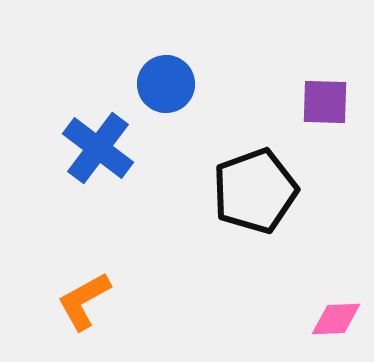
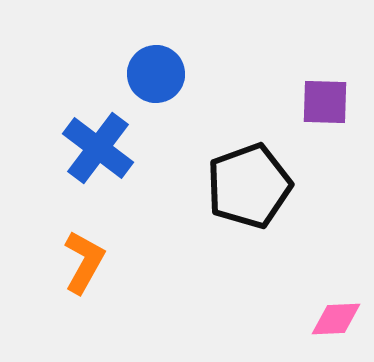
blue circle: moved 10 px left, 10 px up
black pentagon: moved 6 px left, 5 px up
orange L-shape: moved 39 px up; rotated 148 degrees clockwise
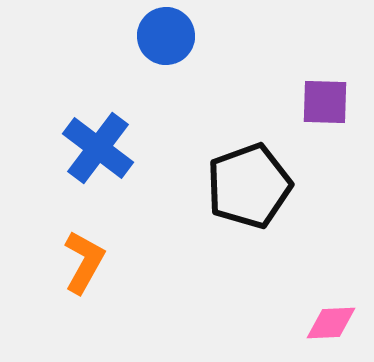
blue circle: moved 10 px right, 38 px up
pink diamond: moved 5 px left, 4 px down
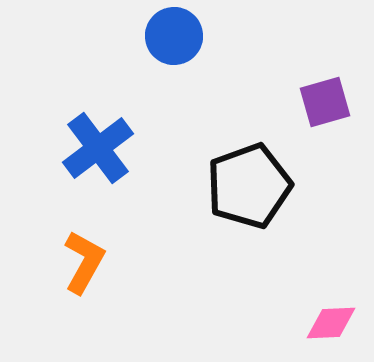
blue circle: moved 8 px right
purple square: rotated 18 degrees counterclockwise
blue cross: rotated 16 degrees clockwise
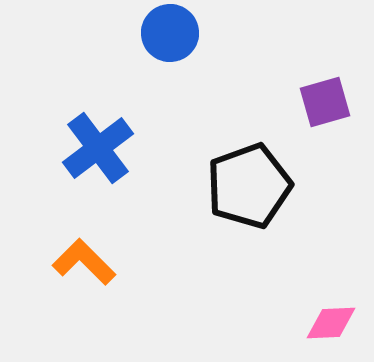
blue circle: moved 4 px left, 3 px up
orange L-shape: rotated 74 degrees counterclockwise
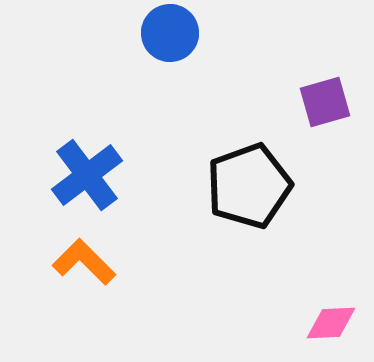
blue cross: moved 11 px left, 27 px down
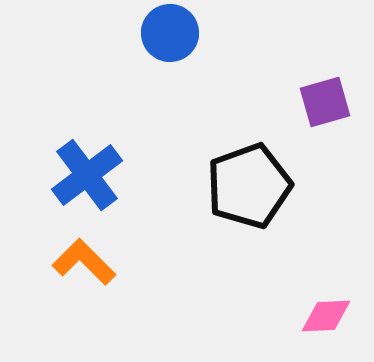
pink diamond: moved 5 px left, 7 px up
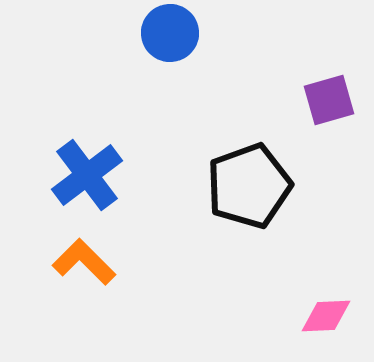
purple square: moved 4 px right, 2 px up
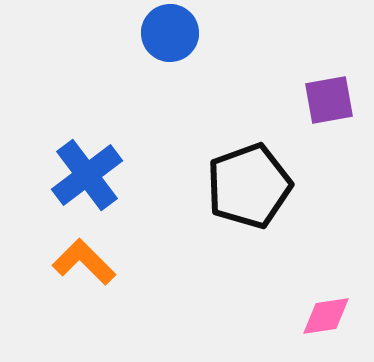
purple square: rotated 6 degrees clockwise
pink diamond: rotated 6 degrees counterclockwise
